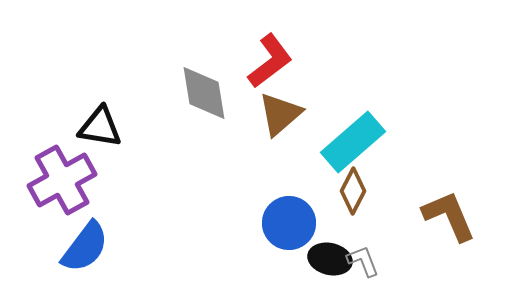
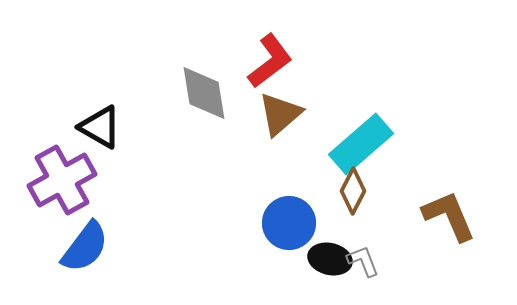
black triangle: rotated 21 degrees clockwise
cyan rectangle: moved 8 px right, 2 px down
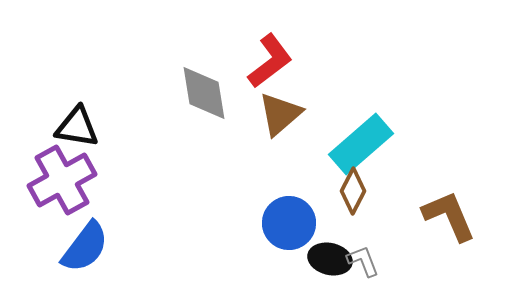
black triangle: moved 23 px left; rotated 21 degrees counterclockwise
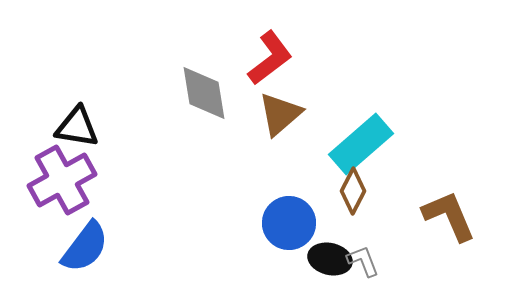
red L-shape: moved 3 px up
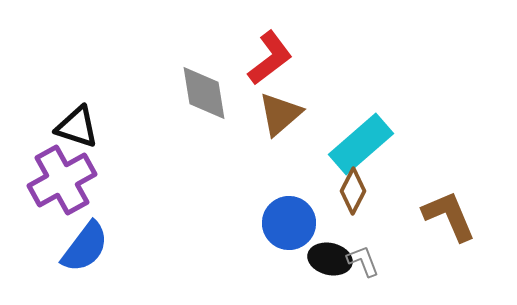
black triangle: rotated 9 degrees clockwise
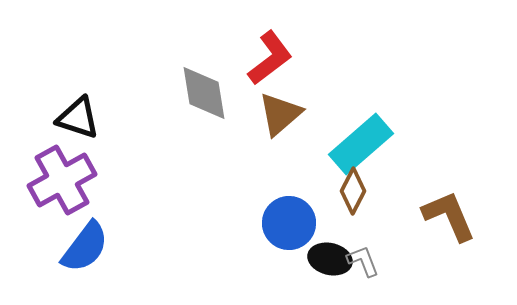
black triangle: moved 1 px right, 9 px up
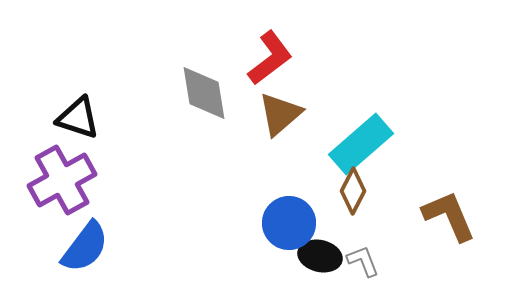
black ellipse: moved 10 px left, 3 px up
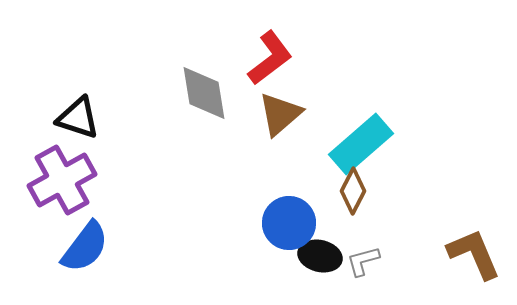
brown L-shape: moved 25 px right, 38 px down
gray L-shape: rotated 84 degrees counterclockwise
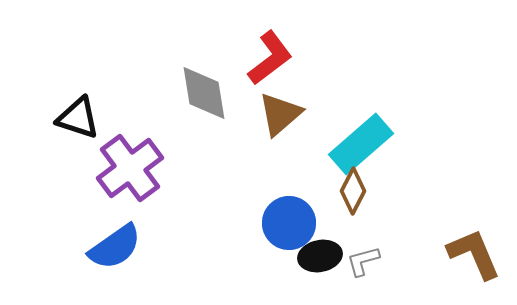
purple cross: moved 68 px right, 12 px up; rotated 8 degrees counterclockwise
blue semicircle: moved 30 px right; rotated 18 degrees clockwise
black ellipse: rotated 24 degrees counterclockwise
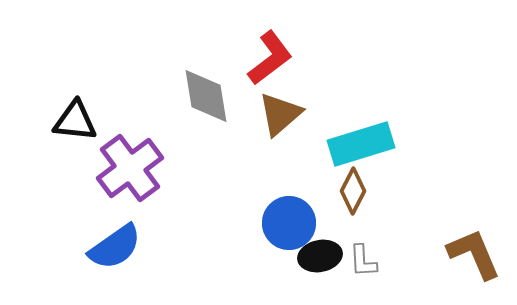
gray diamond: moved 2 px right, 3 px down
black triangle: moved 3 px left, 3 px down; rotated 12 degrees counterclockwise
cyan rectangle: rotated 24 degrees clockwise
gray L-shape: rotated 78 degrees counterclockwise
